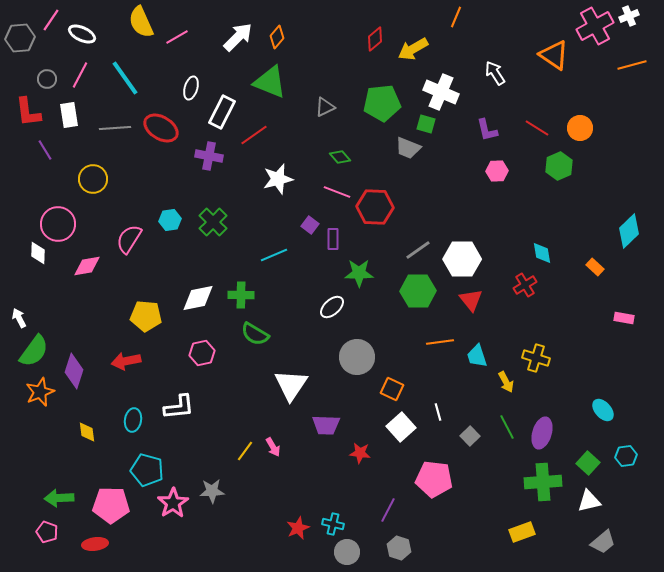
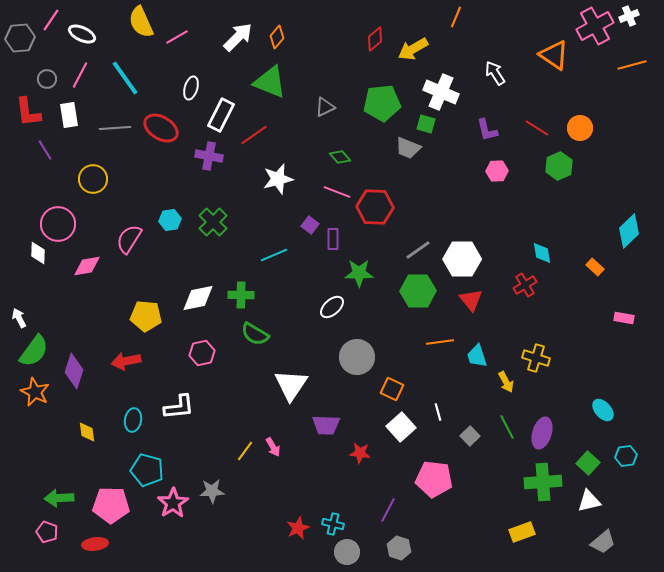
white rectangle at (222, 112): moved 1 px left, 3 px down
orange star at (40, 392): moved 5 px left; rotated 24 degrees counterclockwise
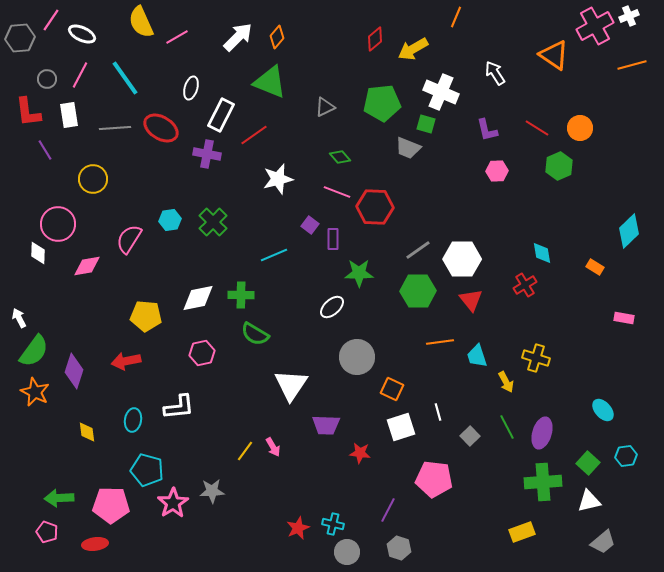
purple cross at (209, 156): moved 2 px left, 2 px up
orange rectangle at (595, 267): rotated 12 degrees counterclockwise
white square at (401, 427): rotated 24 degrees clockwise
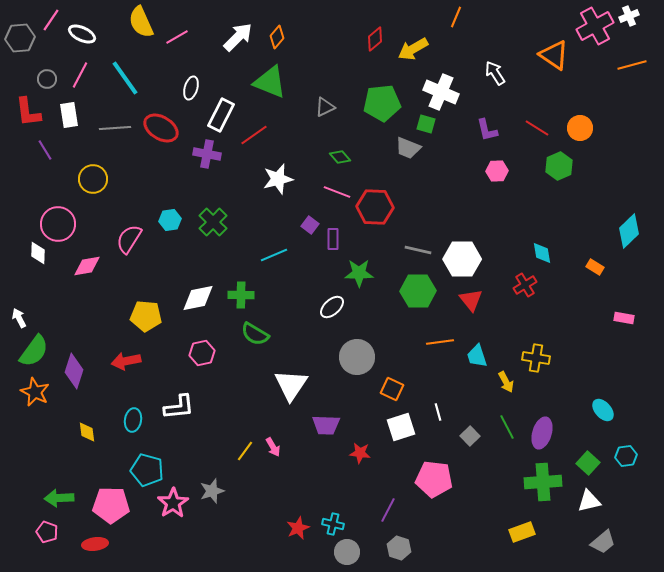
gray line at (418, 250): rotated 48 degrees clockwise
yellow cross at (536, 358): rotated 8 degrees counterclockwise
gray star at (212, 491): rotated 15 degrees counterclockwise
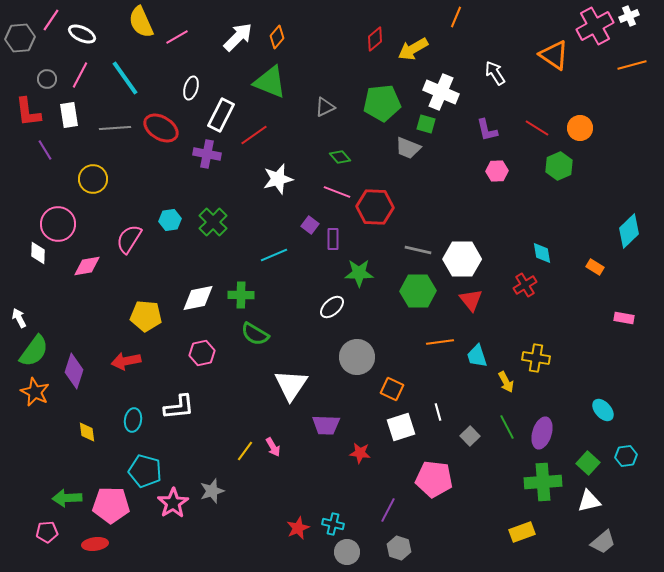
cyan pentagon at (147, 470): moved 2 px left, 1 px down
green arrow at (59, 498): moved 8 px right
pink pentagon at (47, 532): rotated 25 degrees counterclockwise
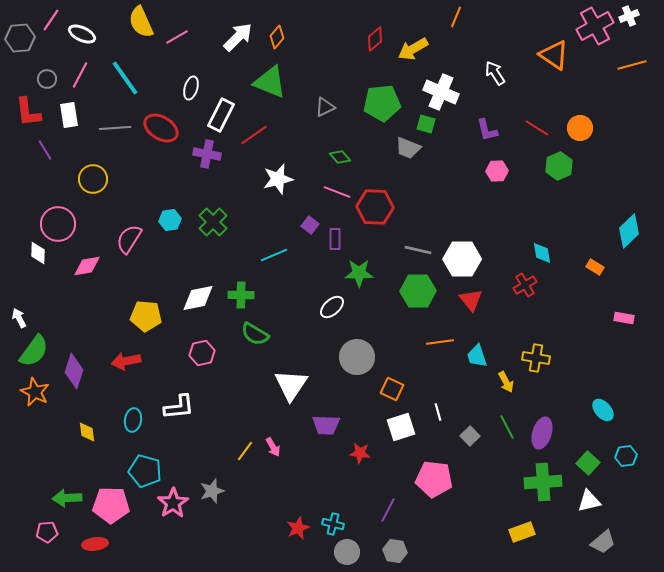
purple rectangle at (333, 239): moved 2 px right
gray hexagon at (399, 548): moved 4 px left, 3 px down; rotated 10 degrees counterclockwise
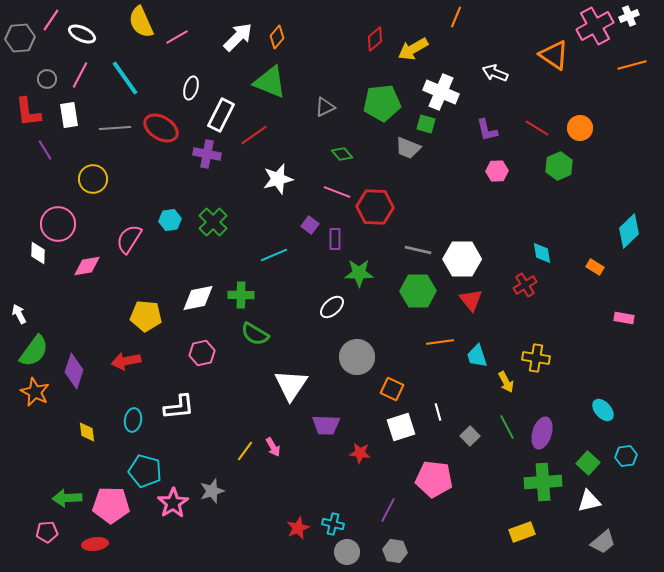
white arrow at (495, 73): rotated 35 degrees counterclockwise
green diamond at (340, 157): moved 2 px right, 3 px up
white arrow at (19, 318): moved 4 px up
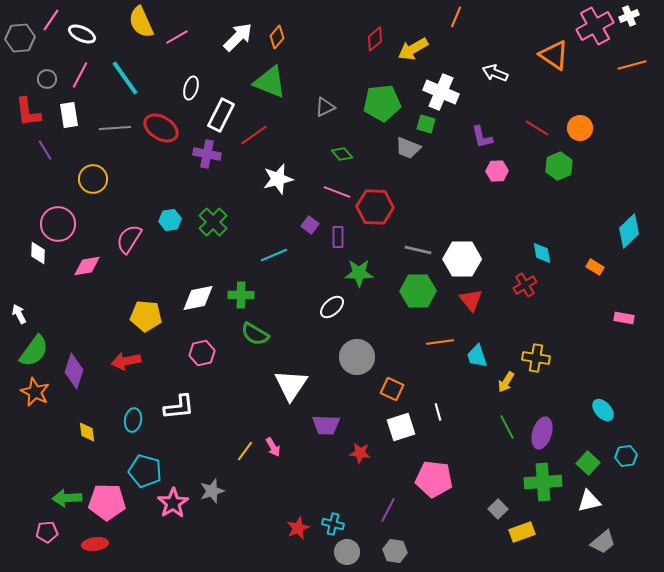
purple L-shape at (487, 130): moved 5 px left, 7 px down
purple rectangle at (335, 239): moved 3 px right, 2 px up
yellow arrow at (506, 382): rotated 60 degrees clockwise
gray square at (470, 436): moved 28 px right, 73 px down
pink pentagon at (111, 505): moved 4 px left, 3 px up
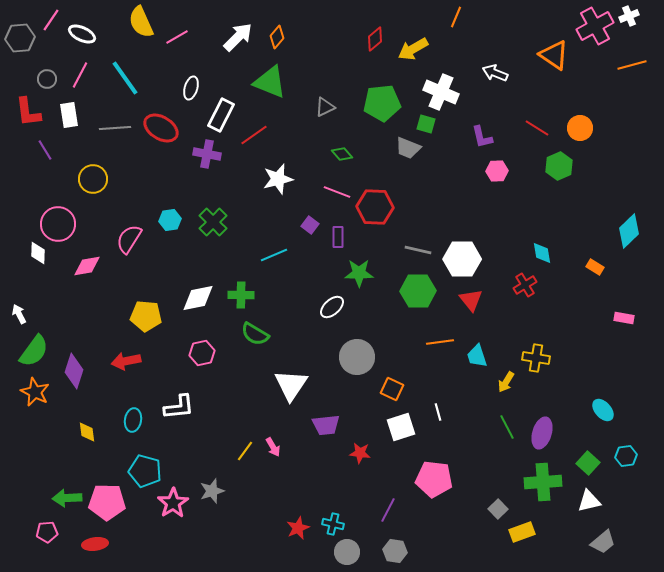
purple trapezoid at (326, 425): rotated 8 degrees counterclockwise
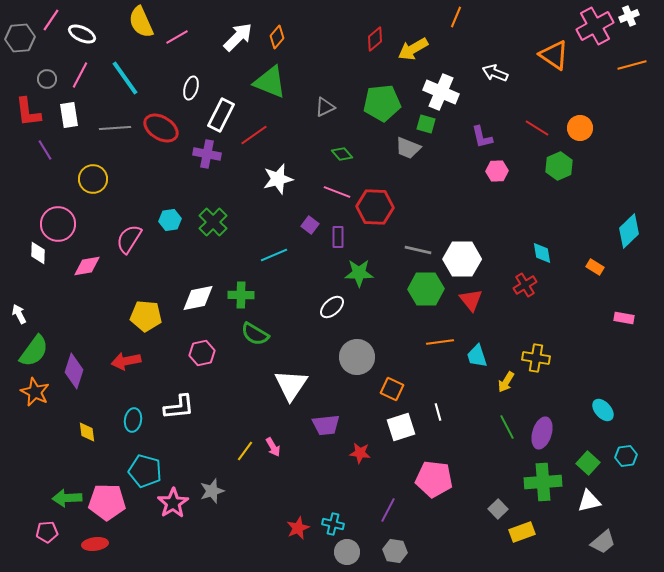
green hexagon at (418, 291): moved 8 px right, 2 px up
